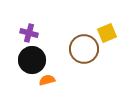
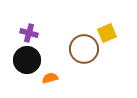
black circle: moved 5 px left
orange semicircle: moved 3 px right, 2 px up
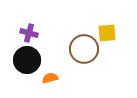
yellow square: rotated 18 degrees clockwise
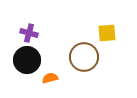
brown circle: moved 8 px down
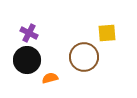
purple cross: rotated 12 degrees clockwise
